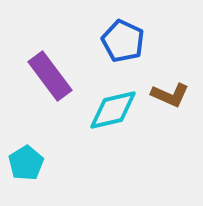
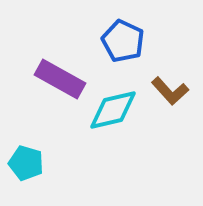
purple rectangle: moved 10 px right, 3 px down; rotated 24 degrees counterclockwise
brown L-shape: moved 4 px up; rotated 24 degrees clockwise
cyan pentagon: rotated 24 degrees counterclockwise
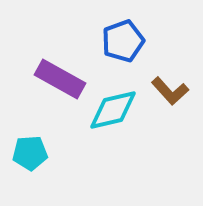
blue pentagon: rotated 27 degrees clockwise
cyan pentagon: moved 4 px right, 10 px up; rotated 20 degrees counterclockwise
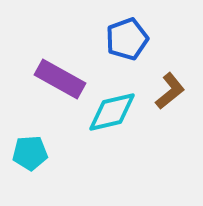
blue pentagon: moved 4 px right, 2 px up
brown L-shape: rotated 87 degrees counterclockwise
cyan diamond: moved 1 px left, 2 px down
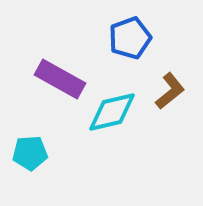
blue pentagon: moved 3 px right, 1 px up
